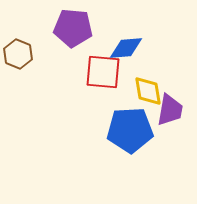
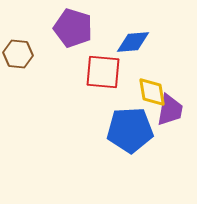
purple pentagon: rotated 12 degrees clockwise
blue diamond: moved 7 px right, 6 px up
brown hexagon: rotated 16 degrees counterclockwise
yellow diamond: moved 4 px right, 1 px down
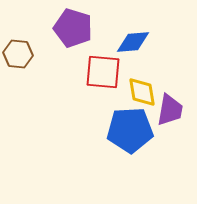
yellow diamond: moved 10 px left
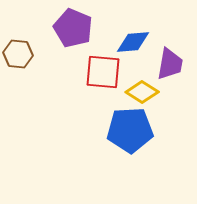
purple pentagon: rotated 6 degrees clockwise
yellow diamond: rotated 48 degrees counterclockwise
purple trapezoid: moved 46 px up
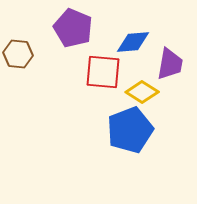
blue pentagon: rotated 18 degrees counterclockwise
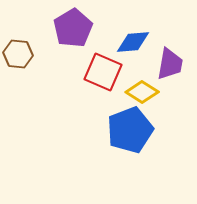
purple pentagon: rotated 18 degrees clockwise
red square: rotated 18 degrees clockwise
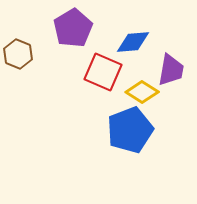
brown hexagon: rotated 16 degrees clockwise
purple trapezoid: moved 1 px right, 6 px down
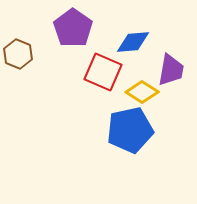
purple pentagon: rotated 6 degrees counterclockwise
blue pentagon: rotated 9 degrees clockwise
